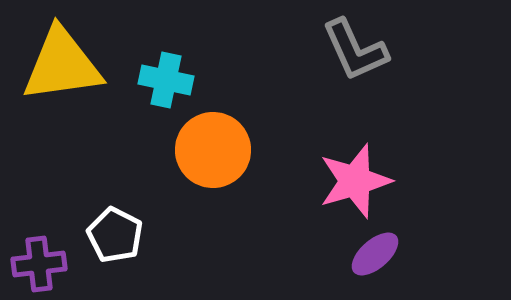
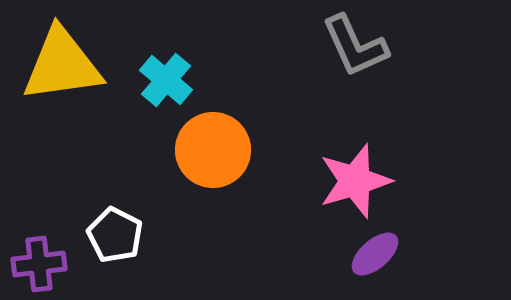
gray L-shape: moved 4 px up
cyan cross: rotated 28 degrees clockwise
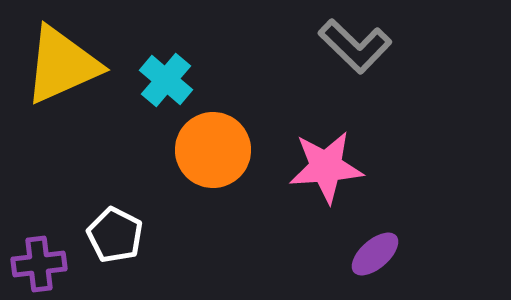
gray L-shape: rotated 22 degrees counterclockwise
yellow triangle: rotated 16 degrees counterclockwise
pink star: moved 29 px left, 14 px up; rotated 12 degrees clockwise
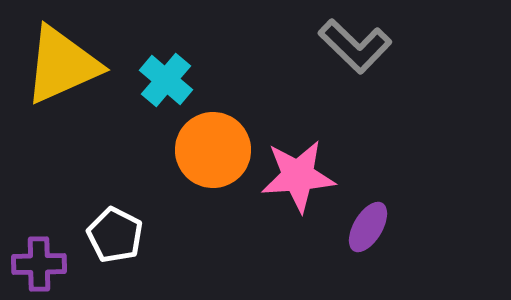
pink star: moved 28 px left, 9 px down
purple ellipse: moved 7 px left, 27 px up; rotated 18 degrees counterclockwise
purple cross: rotated 6 degrees clockwise
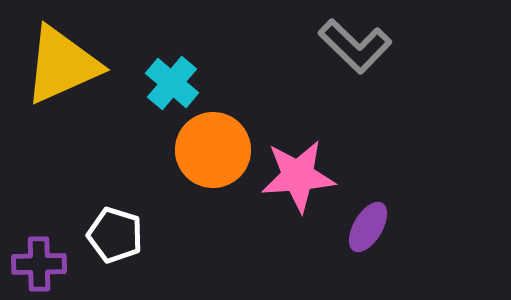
cyan cross: moved 6 px right, 3 px down
white pentagon: rotated 10 degrees counterclockwise
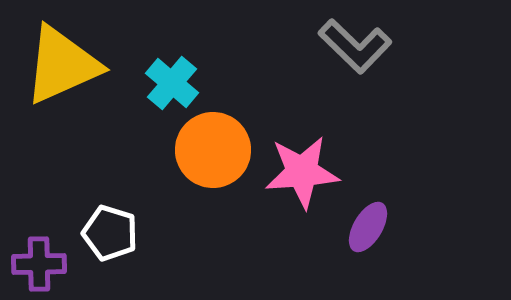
pink star: moved 4 px right, 4 px up
white pentagon: moved 5 px left, 2 px up
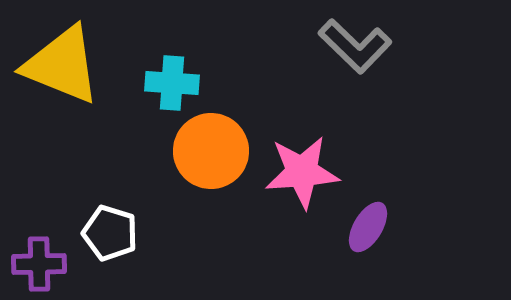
yellow triangle: rotated 46 degrees clockwise
cyan cross: rotated 36 degrees counterclockwise
orange circle: moved 2 px left, 1 px down
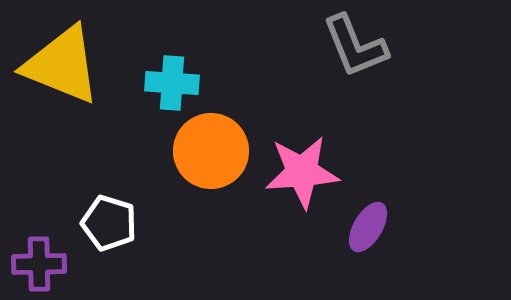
gray L-shape: rotated 24 degrees clockwise
white pentagon: moved 1 px left, 10 px up
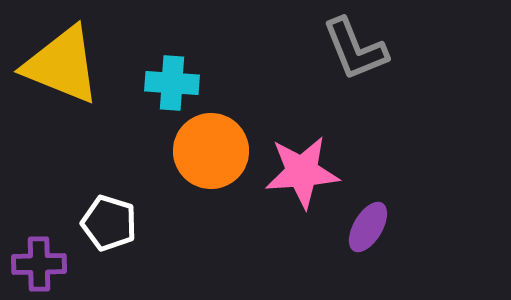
gray L-shape: moved 3 px down
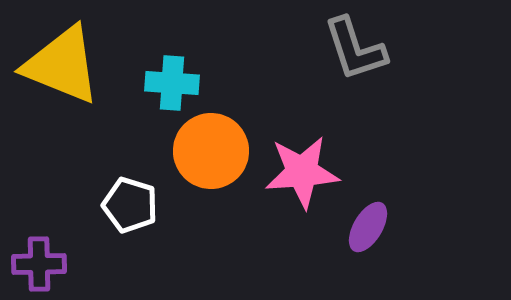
gray L-shape: rotated 4 degrees clockwise
white pentagon: moved 21 px right, 18 px up
